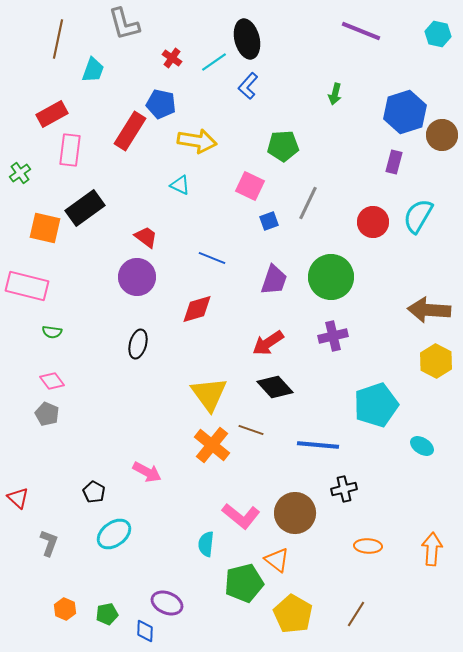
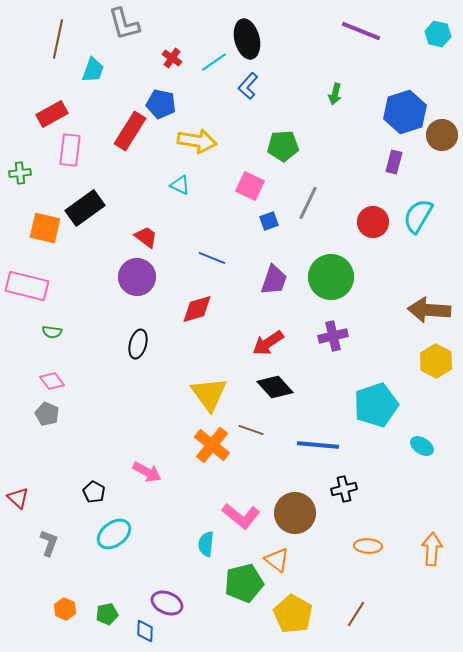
green cross at (20, 173): rotated 30 degrees clockwise
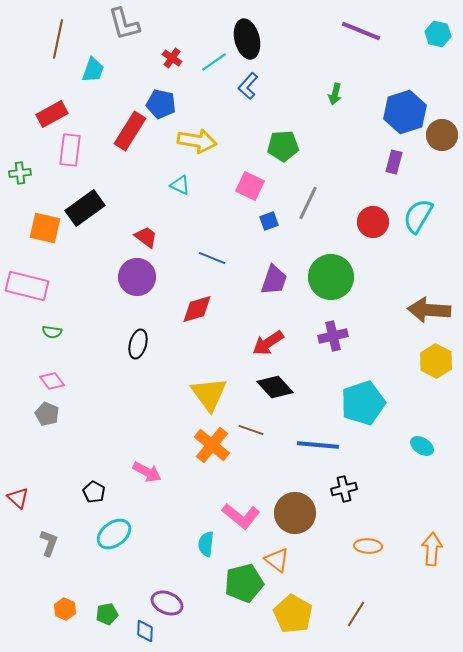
cyan pentagon at (376, 405): moved 13 px left, 2 px up
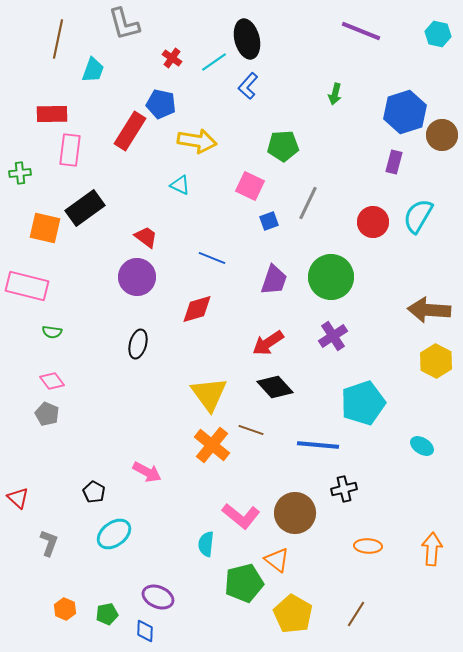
red rectangle at (52, 114): rotated 28 degrees clockwise
purple cross at (333, 336): rotated 20 degrees counterclockwise
purple ellipse at (167, 603): moved 9 px left, 6 px up
